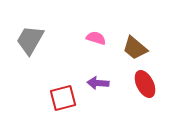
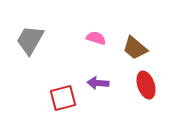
red ellipse: moved 1 px right, 1 px down; rotated 8 degrees clockwise
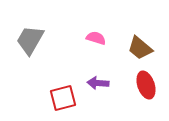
brown trapezoid: moved 5 px right
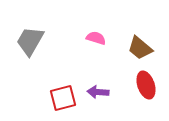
gray trapezoid: moved 1 px down
purple arrow: moved 9 px down
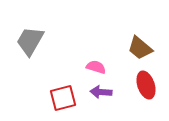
pink semicircle: moved 29 px down
purple arrow: moved 3 px right
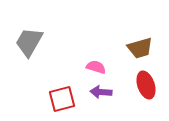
gray trapezoid: moved 1 px left, 1 px down
brown trapezoid: rotated 56 degrees counterclockwise
red square: moved 1 px left, 1 px down
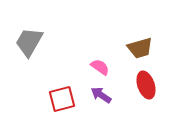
pink semicircle: moved 4 px right; rotated 18 degrees clockwise
purple arrow: moved 3 px down; rotated 30 degrees clockwise
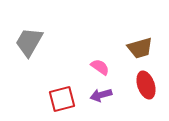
purple arrow: rotated 50 degrees counterclockwise
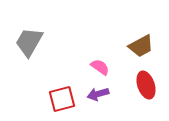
brown trapezoid: moved 1 px right, 2 px up; rotated 12 degrees counterclockwise
purple arrow: moved 3 px left, 1 px up
